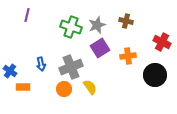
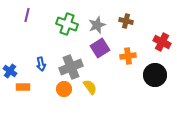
green cross: moved 4 px left, 3 px up
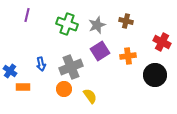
purple square: moved 3 px down
yellow semicircle: moved 9 px down
